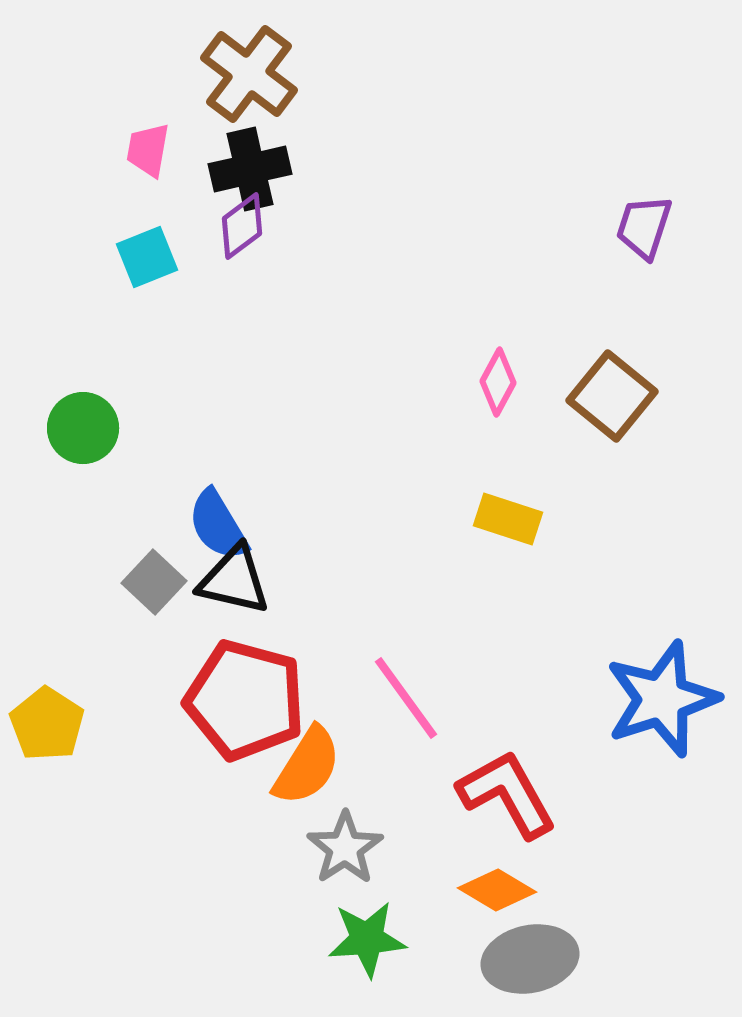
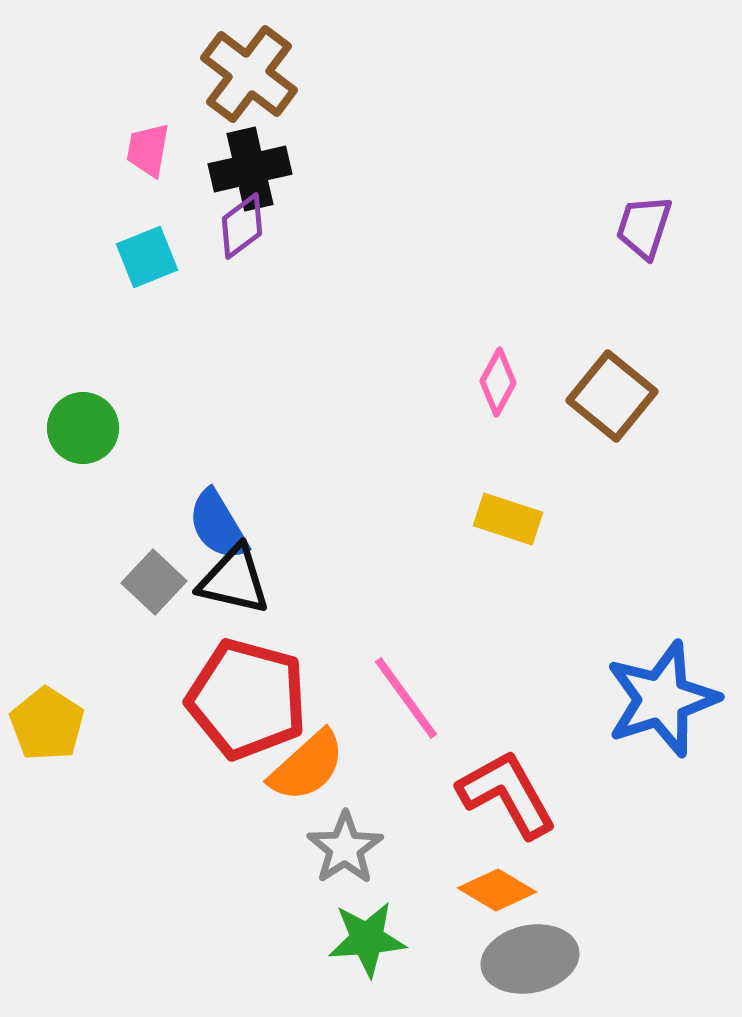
red pentagon: moved 2 px right, 1 px up
orange semicircle: rotated 16 degrees clockwise
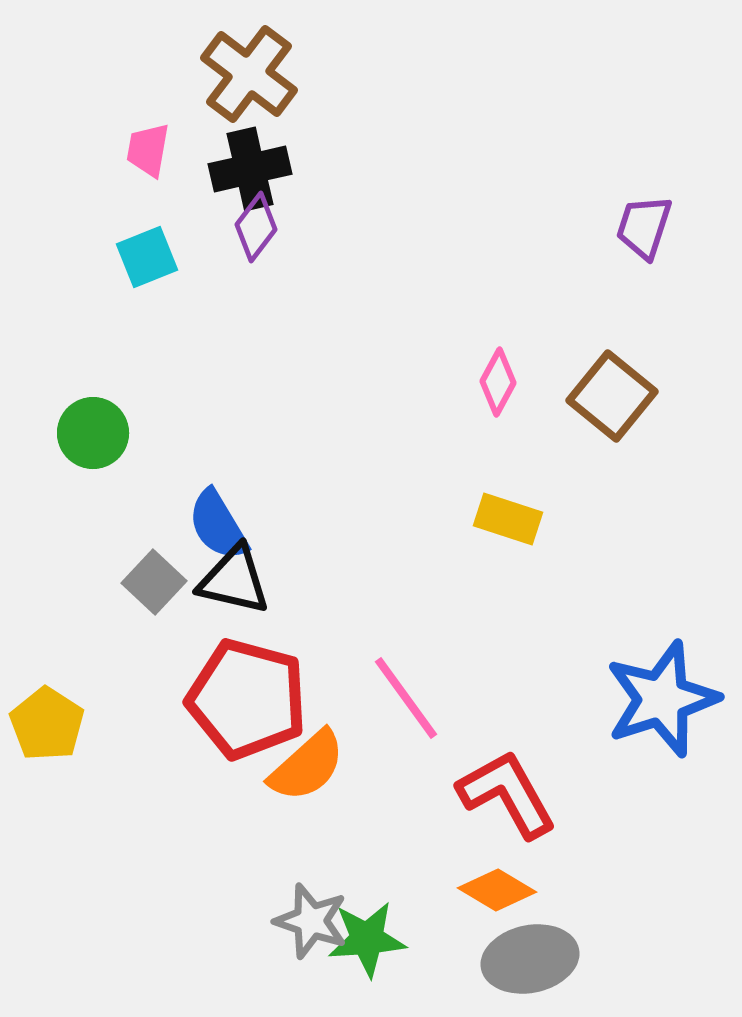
purple diamond: moved 14 px right, 1 px down; rotated 16 degrees counterclockwise
green circle: moved 10 px right, 5 px down
gray star: moved 34 px left, 73 px down; rotated 20 degrees counterclockwise
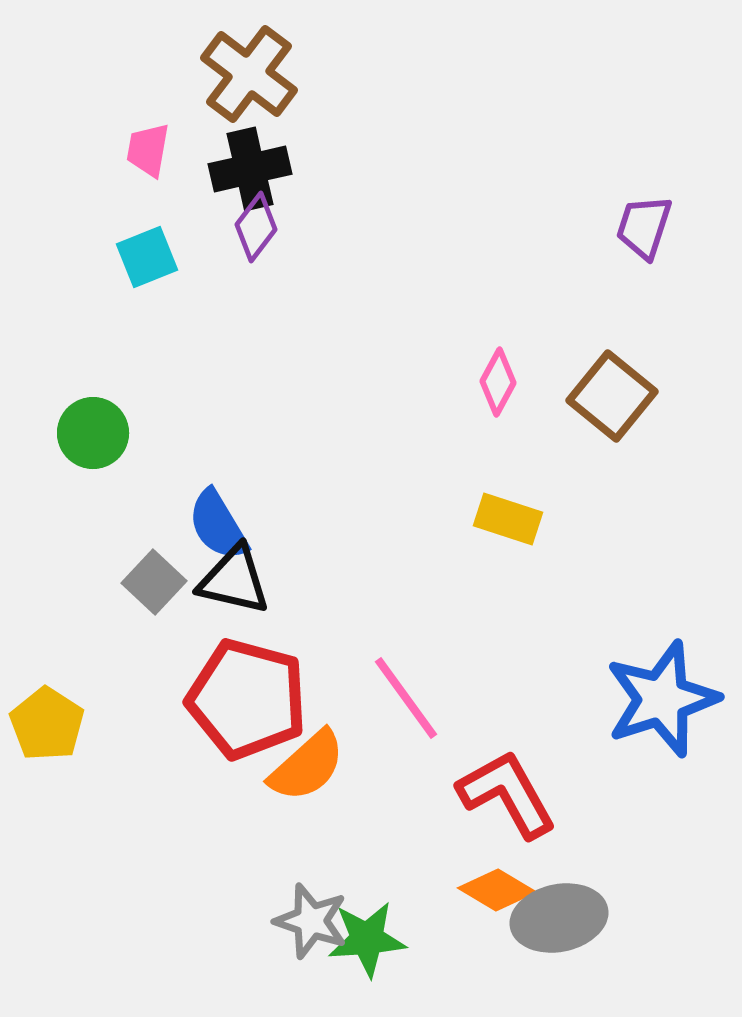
gray ellipse: moved 29 px right, 41 px up
